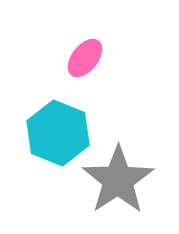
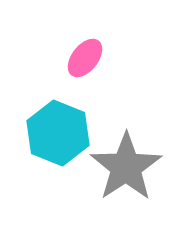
gray star: moved 8 px right, 13 px up
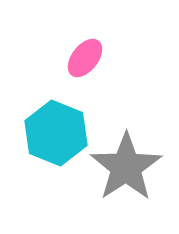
cyan hexagon: moved 2 px left
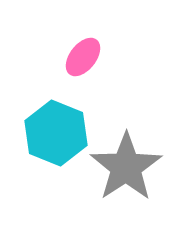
pink ellipse: moved 2 px left, 1 px up
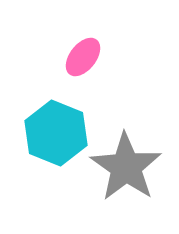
gray star: rotated 4 degrees counterclockwise
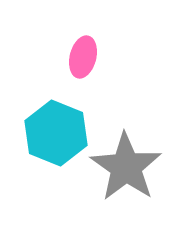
pink ellipse: rotated 24 degrees counterclockwise
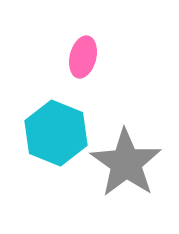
gray star: moved 4 px up
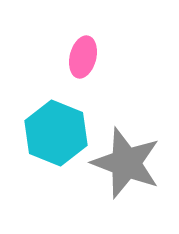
gray star: rotated 14 degrees counterclockwise
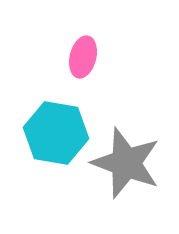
cyan hexagon: rotated 12 degrees counterclockwise
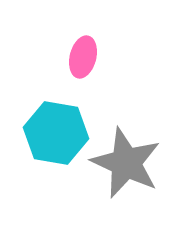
gray star: rotated 4 degrees clockwise
